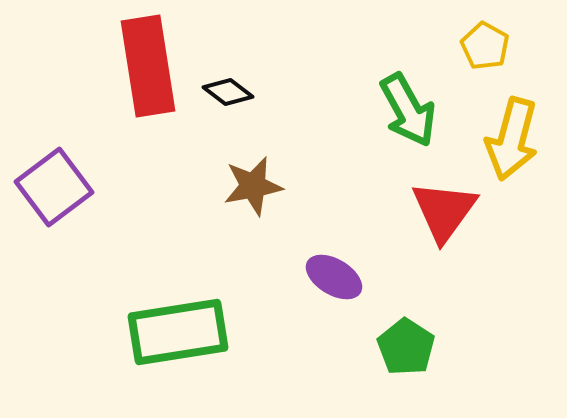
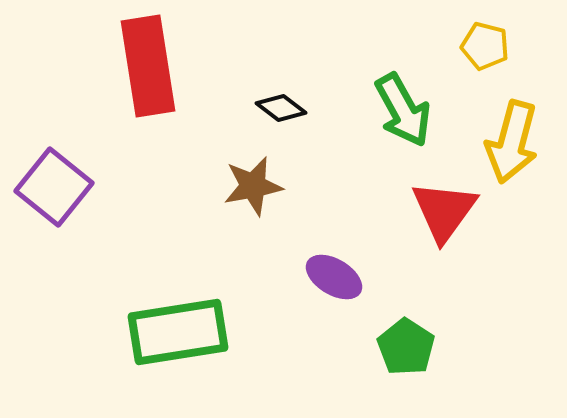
yellow pentagon: rotated 15 degrees counterclockwise
black diamond: moved 53 px right, 16 px down
green arrow: moved 5 px left
yellow arrow: moved 3 px down
purple square: rotated 14 degrees counterclockwise
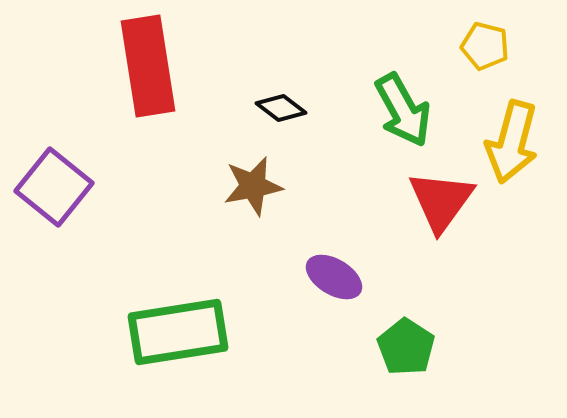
red triangle: moved 3 px left, 10 px up
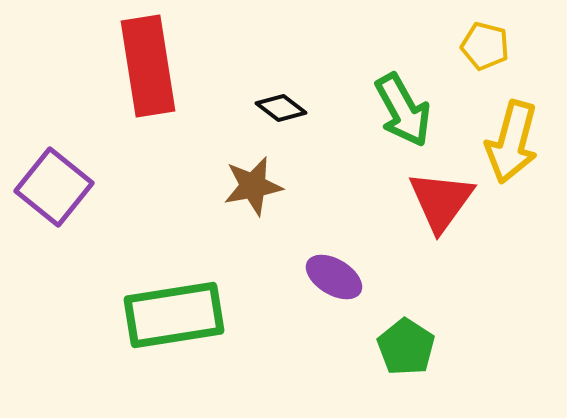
green rectangle: moved 4 px left, 17 px up
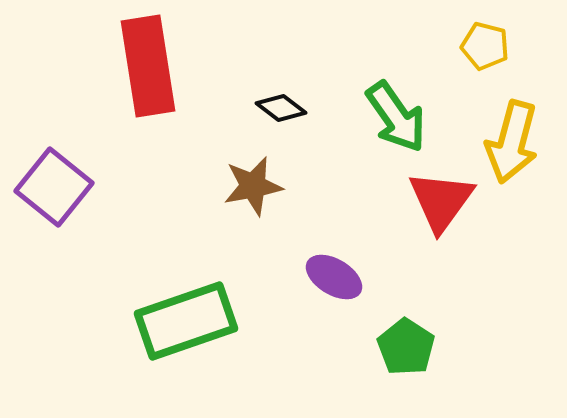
green arrow: moved 7 px left, 7 px down; rotated 6 degrees counterclockwise
green rectangle: moved 12 px right, 6 px down; rotated 10 degrees counterclockwise
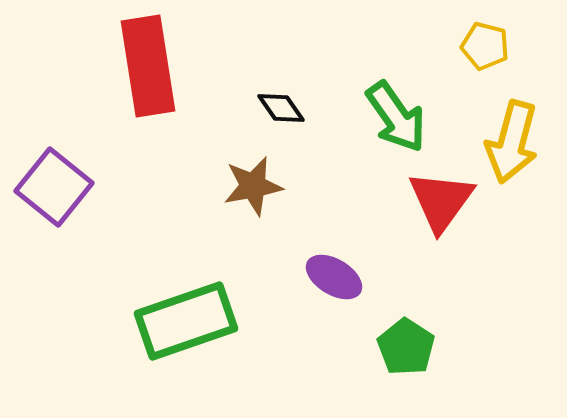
black diamond: rotated 18 degrees clockwise
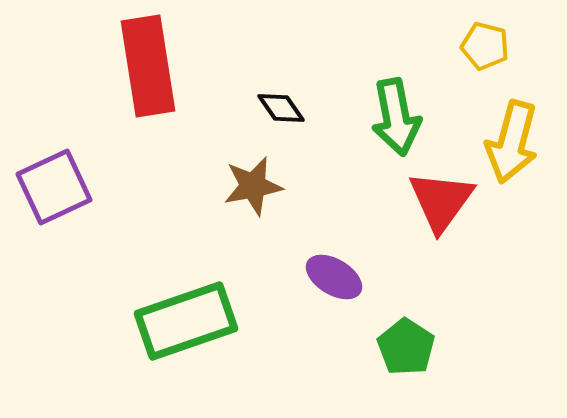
green arrow: rotated 24 degrees clockwise
purple square: rotated 26 degrees clockwise
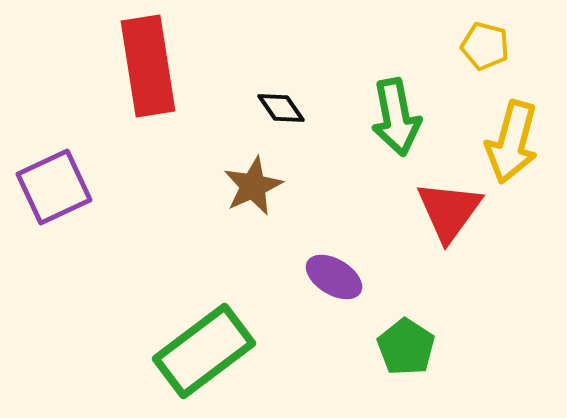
brown star: rotated 14 degrees counterclockwise
red triangle: moved 8 px right, 10 px down
green rectangle: moved 18 px right, 30 px down; rotated 18 degrees counterclockwise
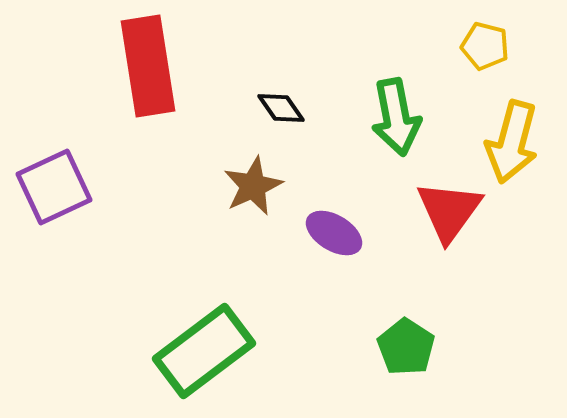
purple ellipse: moved 44 px up
